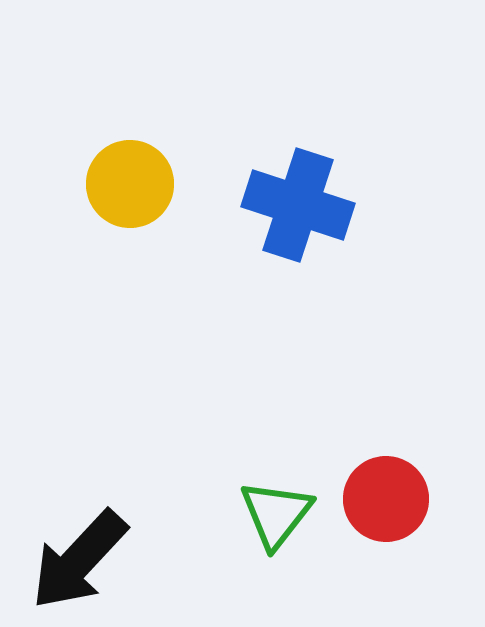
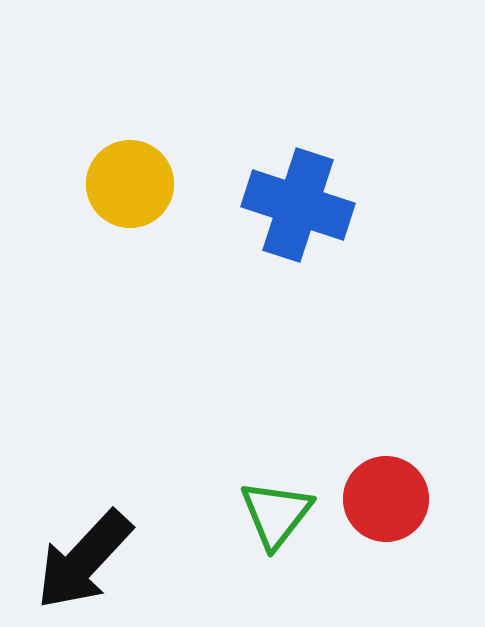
black arrow: moved 5 px right
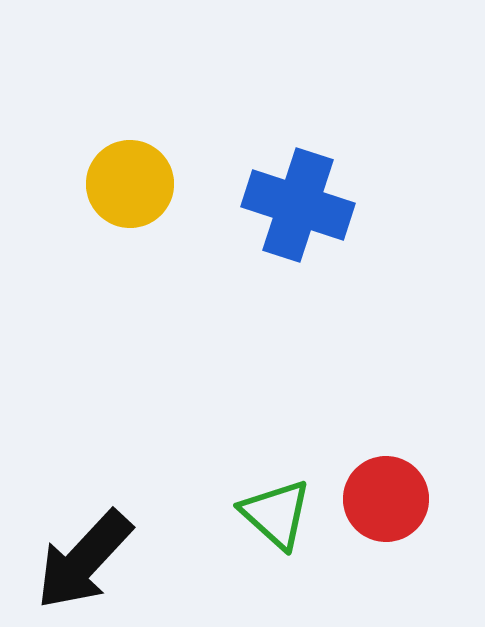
green triangle: rotated 26 degrees counterclockwise
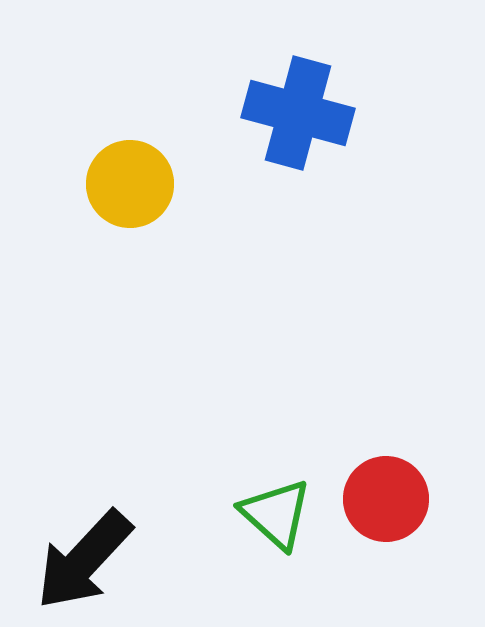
blue cross: moved 92 px up; rotated 3 degrees counterclockwise
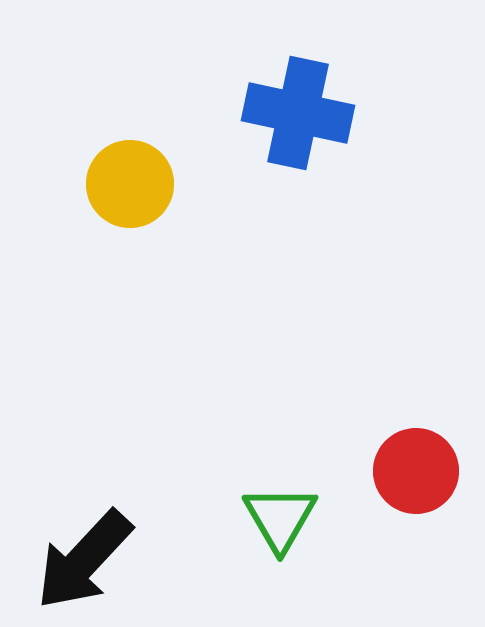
blue cross: rotated 3 degrees counterclockwise
red circle: moved 30 px right, 28 px up
green triangle: moved 4 px right, 4 px down; rotated 18 degrees clockwise
